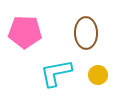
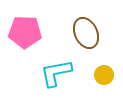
brown ellipse: rotated 24 degrees counterclockwise
yellow circle: moved 6 px right
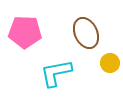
yellow circle: moved 6 px right, 12 px up
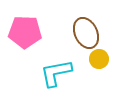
yellow circle: moved 11 px left, 4 px up
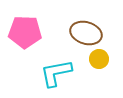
brown ellipse: rotated 48 degrees counterclockwise
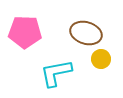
yellow circle: moved 2 px right
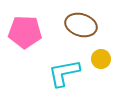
brown ellipse: moved 5 px left, 8 px up
cyan L-shape: moved 8 px right
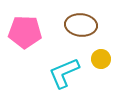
brown ellipse: rotated 12 degrees counterclockwise
cyan L-shape: rotated 12 degrees counterclockwise
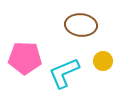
pink pentagon: moved 26 px down
yellow circle: moved 2 px right, 2 px down
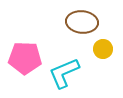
brown ellipse: moved 1 px right, 3 px up
yellow circle: moved 12 px up
